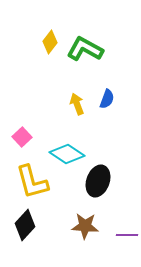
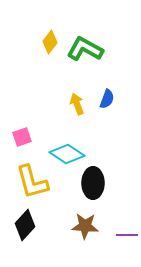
pink square: rotated 24 degrees clockwise
black ellipse: moved 5 px left, 2 px down; rotated 20 degrees counterclockwise
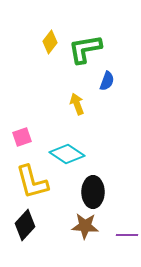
green L-shape: rotated 39 degrees counterclockwise
blue semicircle: moved 18 px up
black ellipse: moved 9 px down
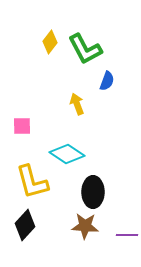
green L-shape: rotated 108 degrees counterclockwise
pink square: moved 11 px up; rotated 18 degrees clockwise
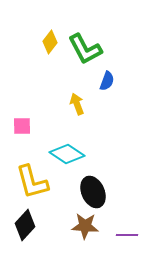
black ellipse: rotated 24 degrees counterclockwise
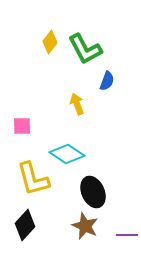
yellow L-shape: moved 1 px right, 3 px up
brown star: rotated 20 degrees clockwise
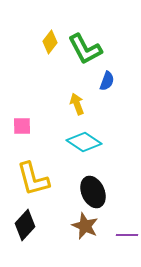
cyan diamond: moved 17 px right, 12 px up
